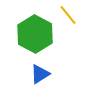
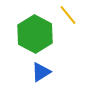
blue triangle: moved 1 px right, 2 px up
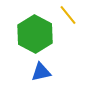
blue triangle: rotated 20 degrees clockwise
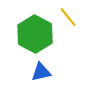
yellow line: moved 2 px down
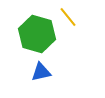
green hexagon: moved 2 px right; rotated 12 degrees counterclockwise
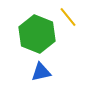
green hexagon: rotated 6 degrees clockwise
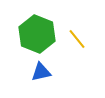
yellow line: moved 9 px right, 22 px down
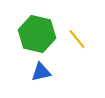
green hexagon: rotated 9 degrees counterclockwise
